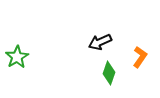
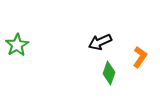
green star: moved 12 px up
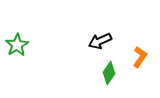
black arrow: moved 1 px up
green diamond: rotated 15 degrees clockwise
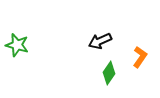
green star: rotated 25 degrees counterclockwise
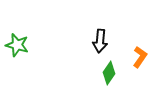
black arrow: rotated 60 degrees counterclockwise
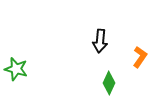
green star: moved 1 px left, 24 px down
green diamond: moved 10 px down; rotated 10 degrees counterclockwise
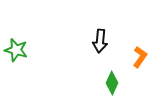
green star: moved 19 px up
green diamond: moved 3 px right
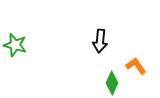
green star: moved 1 px left, 5 px up
orange L-shape: moved 4 px left, 9 px down; rotated 70 degrees counterclockwise
